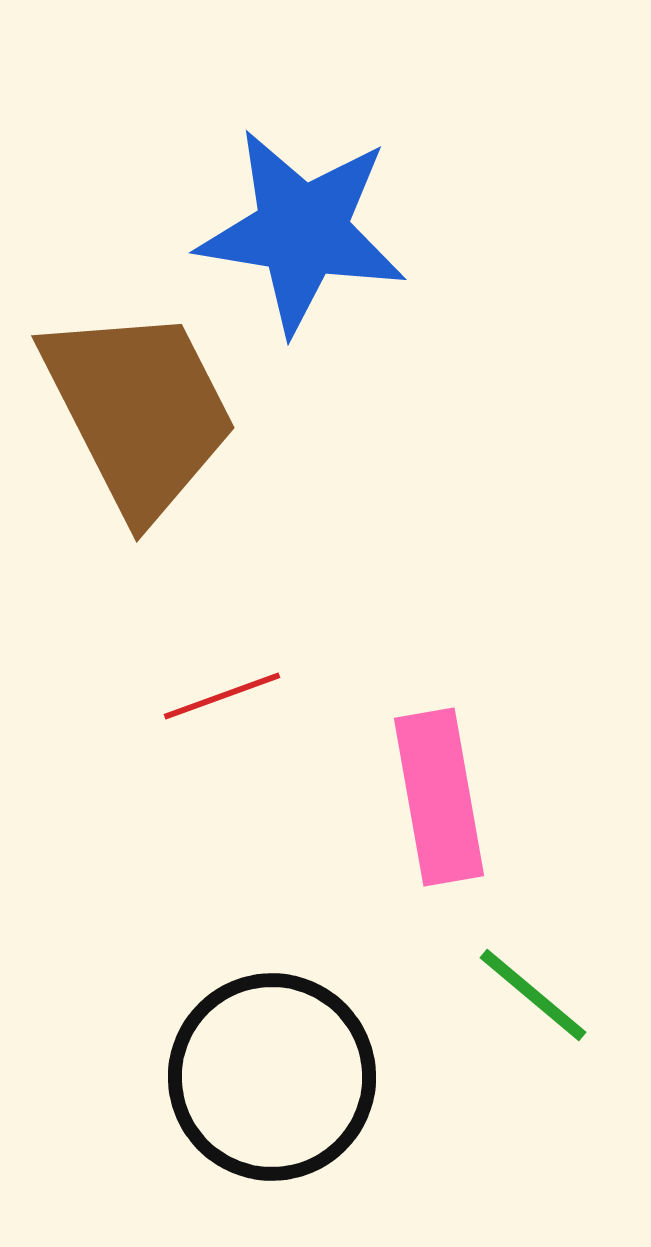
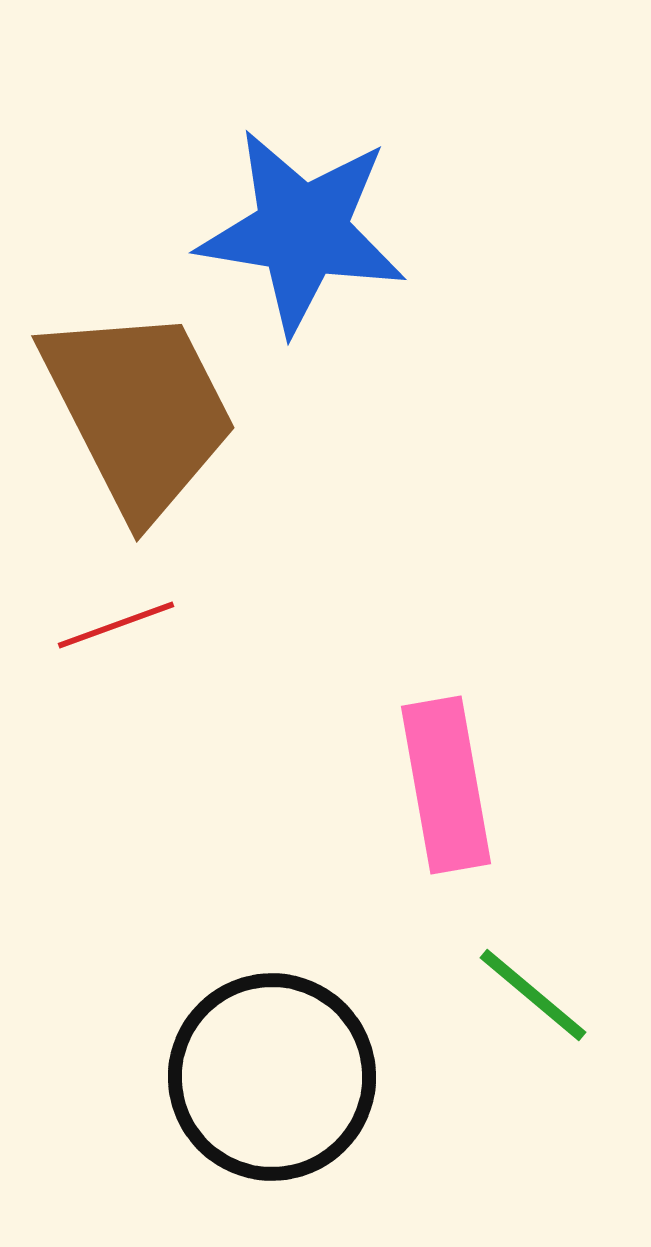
red line: moved 106 px left, 71 px up
pink rectangle: moved 7 px right, 12 px up
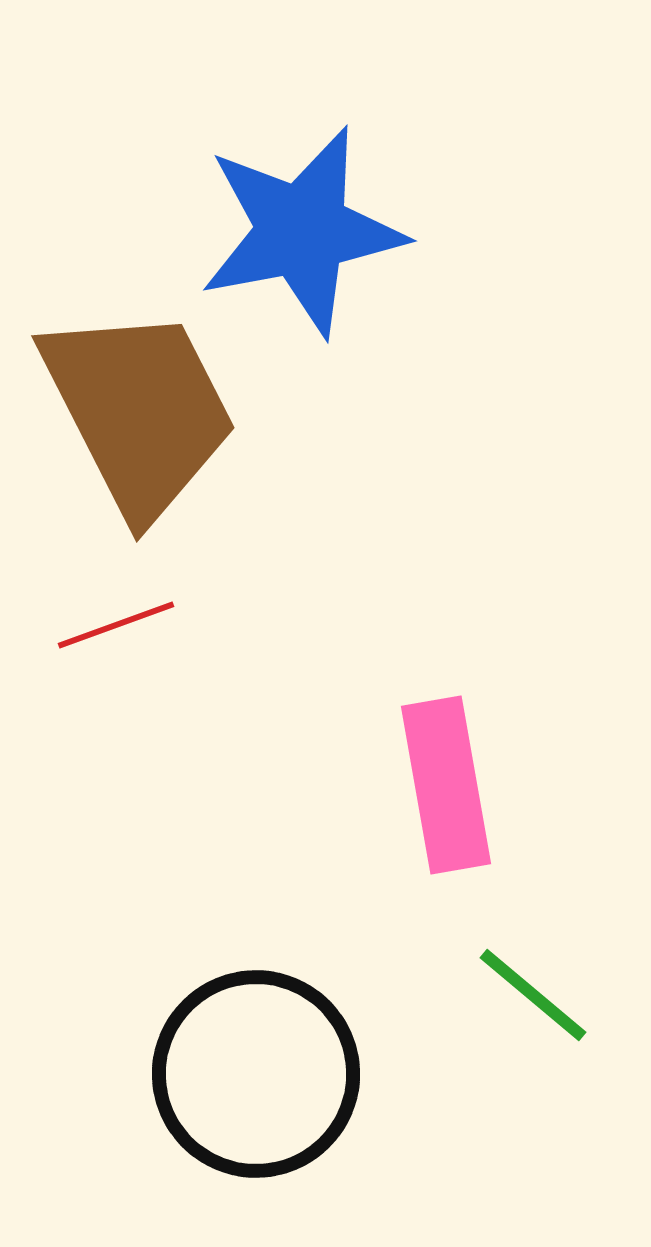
blue star: rotated 20 degrees counterclockwise
black circle: moved 16 px left, 3 px up
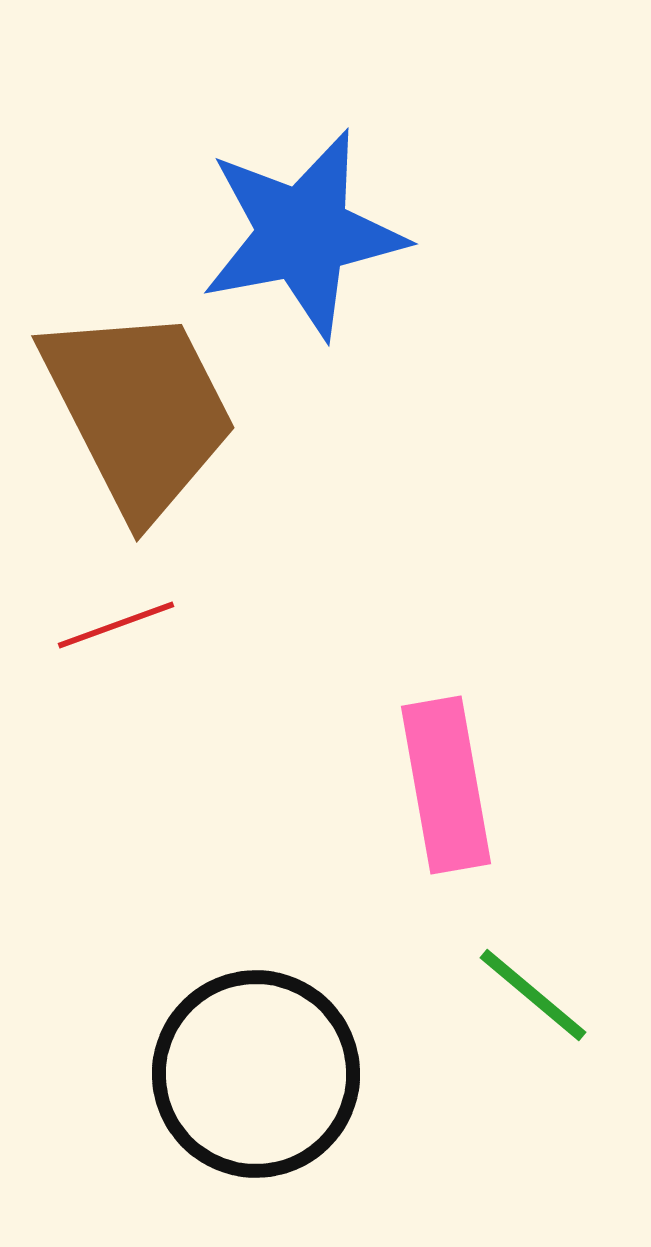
blue star: moved 1 px right, 3 px down
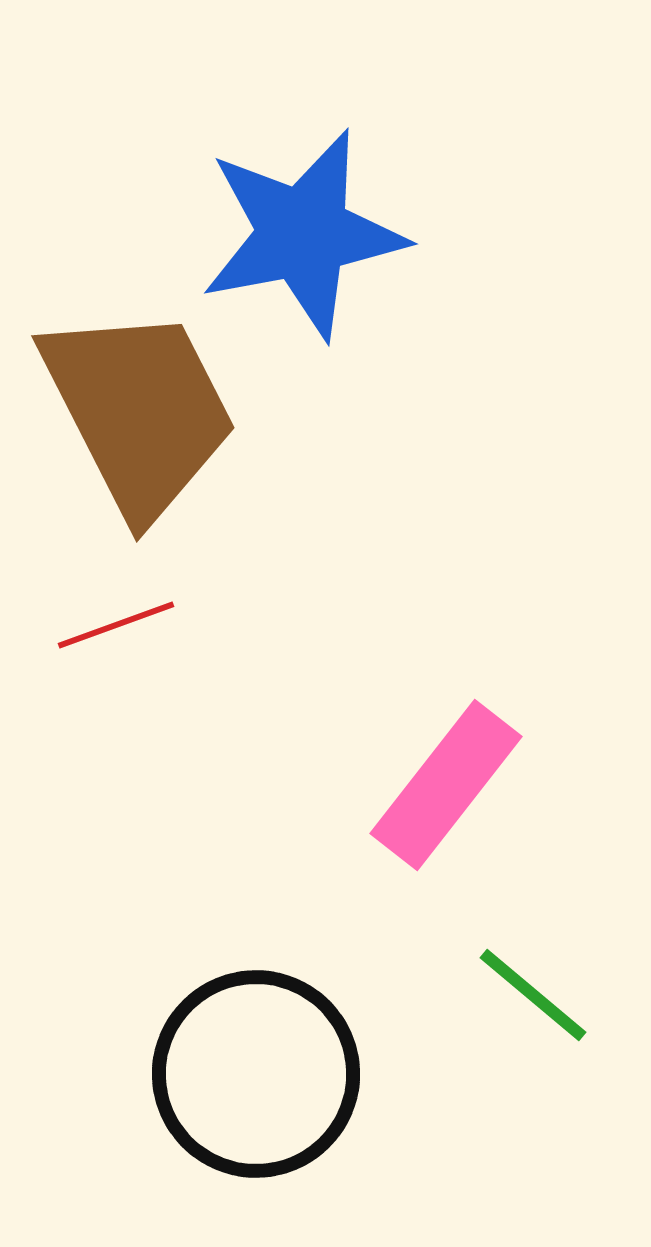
pink rectangle: rotated 48 degrees clockwise
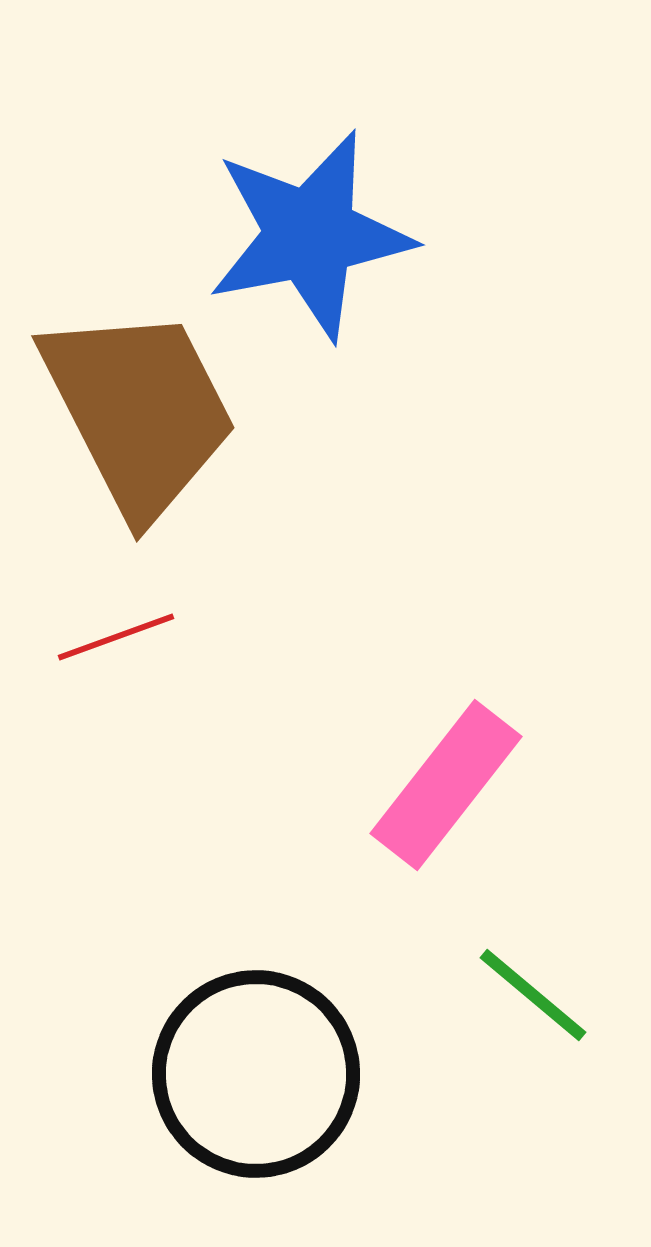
blue star: moved 7 px right, 1 px down
red line: moved 12 px down
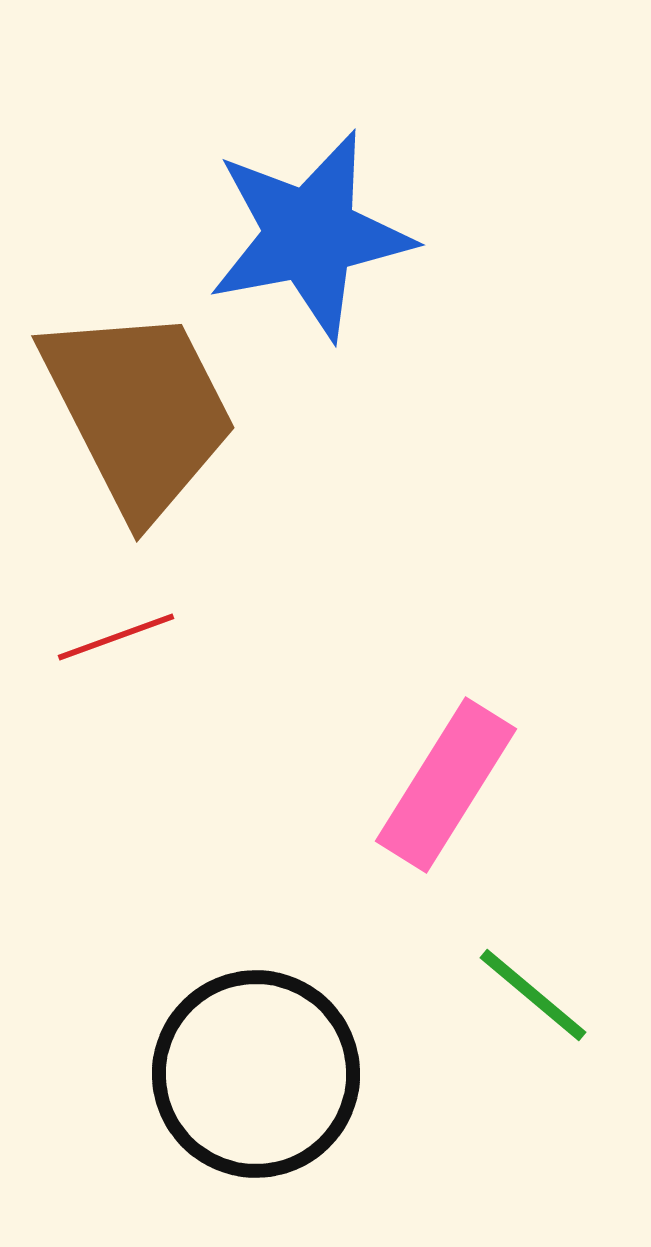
pink rectangle: rotated 6 degrees counterclockwise
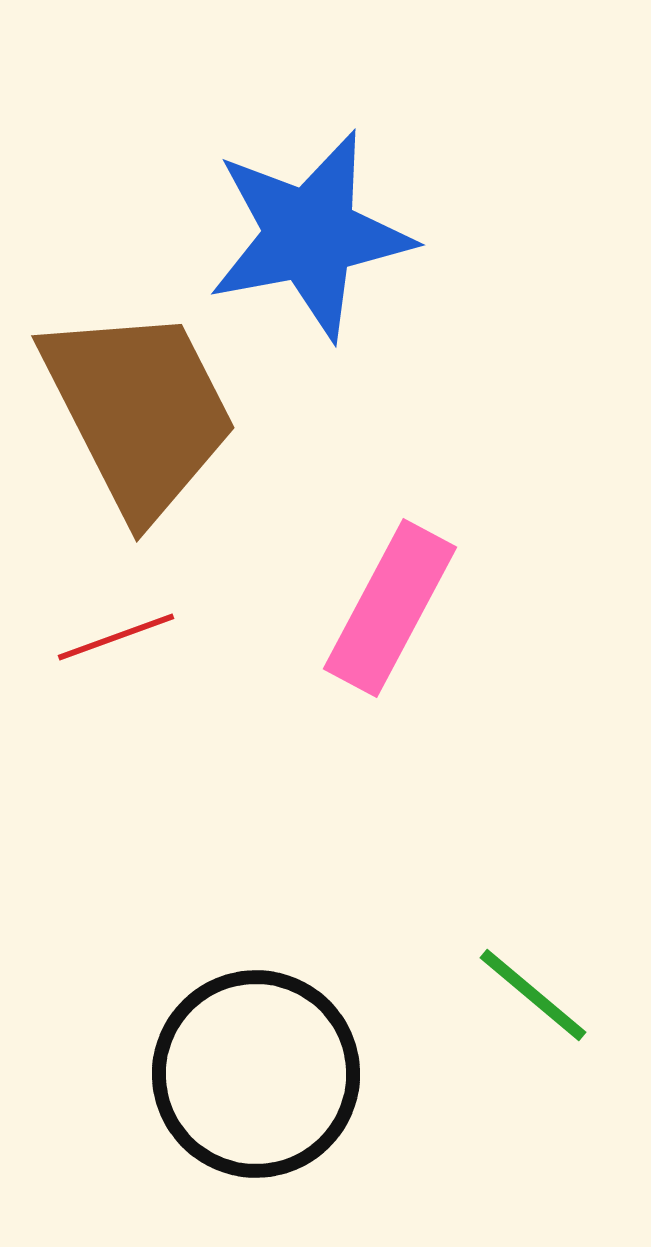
pink rectangle: moved 56 px left, 177 px up; rotated 4 degrees counterclockwise
